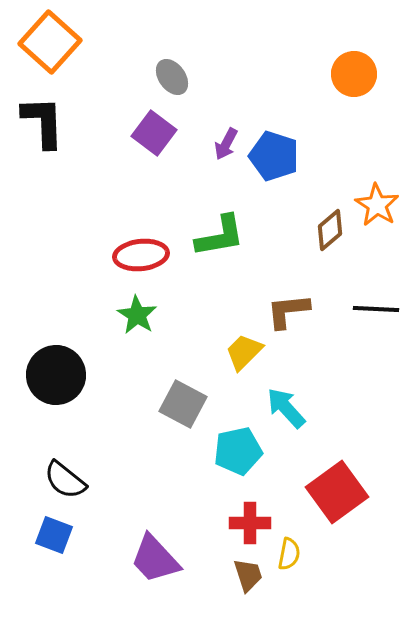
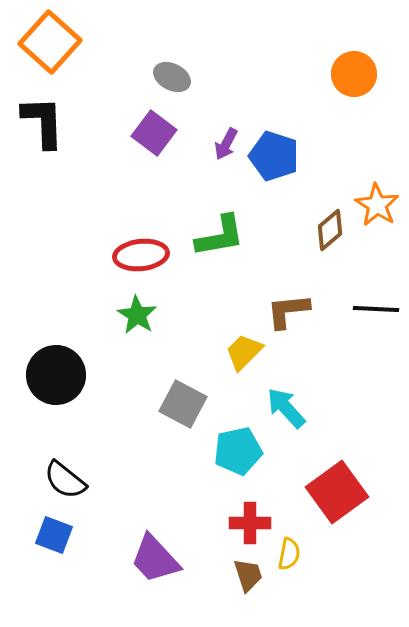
gray ellipse: rotated 27 degrees counterclockwise
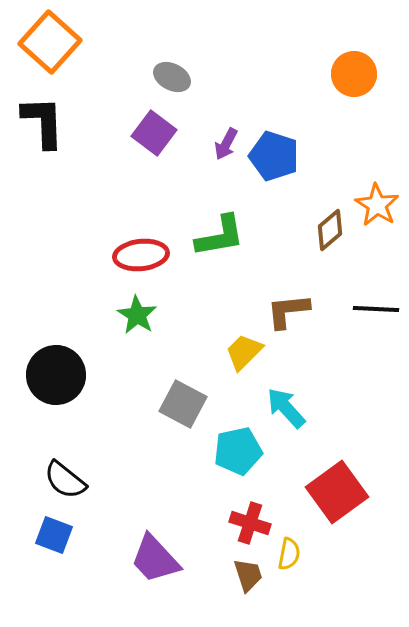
red cross: rotated 18 degrees clockwise
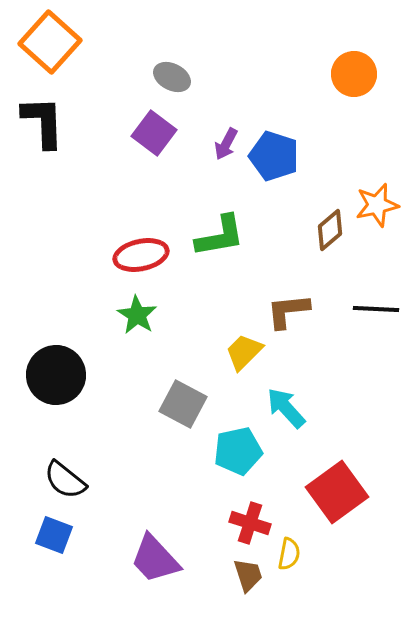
orange star: rotated 27 degrees clockwise
red ellipse: rotated 6 degrees counterclockwise
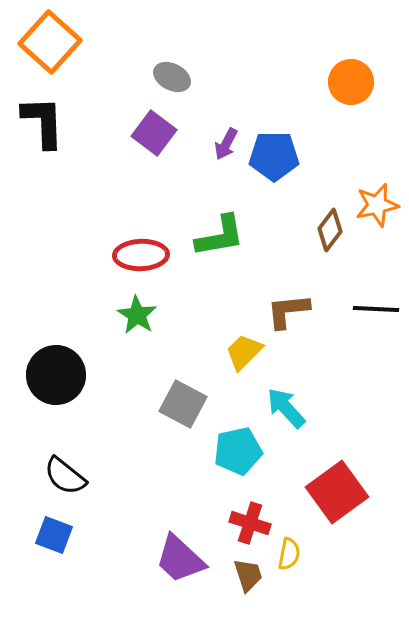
orange circle: moved 3 px left, 8 px down
blue pentagon: rotated 18 degrees counterclockwise
brown diamond: rotated 12 degrees counterclockwise
red ellipse: rotated 10 degrees clockwise
black semicircle: moved 4 px up
purple trapezoid: moved 25 px right; rotated 4 degrees counterclockwise
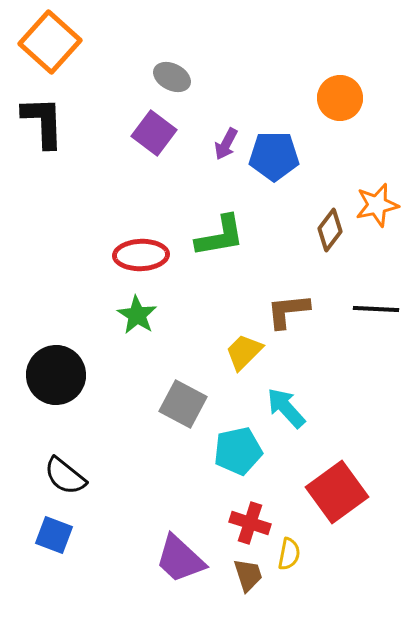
orange circle: moved 11 px left, 16 px down
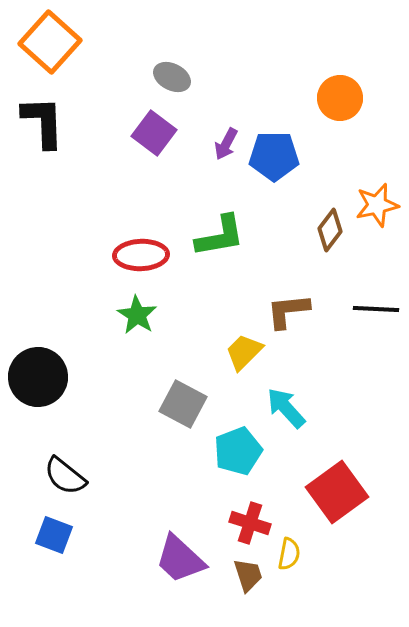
black circle: moved 18 px left, 2 px down
cyan pentagon: rotated 9 degrees counterclockwise
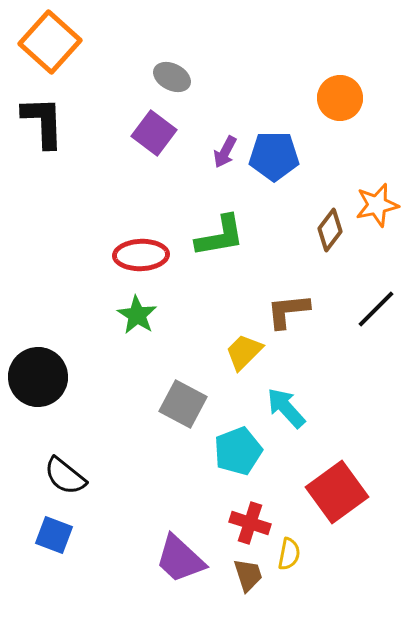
purple arrow: moved 1 px left, 8 px down
black line: rotated 48 degrees counterclockwise
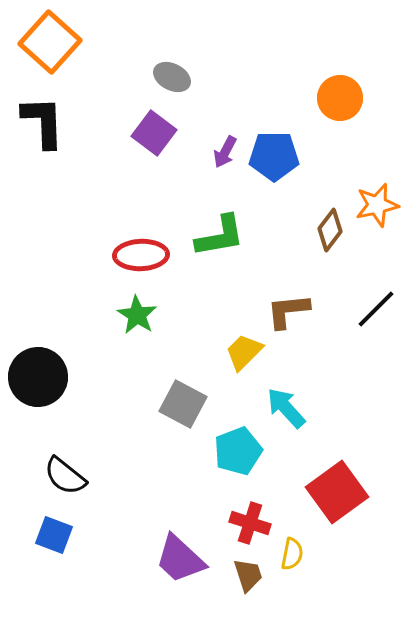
yellow semicircle: moved 3 px right
